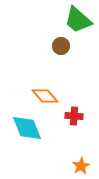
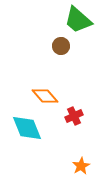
red cross: rotated 30 degrees counterclockwise
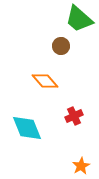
green trapezoid: moved 1 px right, 1 px up
orange diamond: moved 15 px up
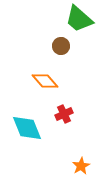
red cross: moved 10 px left, 2 px up
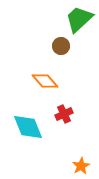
green trapezoid: rotated 96 degrees clockwise
cyan diamond: moved 1 px right, 1 px up
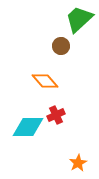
red cross: moved 8 px left, 1 px down
cyan diamond: rotated 68 degrees counterclockwise
orange star: moved 3 px left, 3 px up
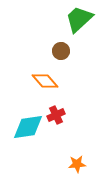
brown circle: moved 5 px down
cyan diamond: rotated 8 degrees counterclockwise
orange star: moved 1 px left, 1 px down; rotated 24 degrees clockwise
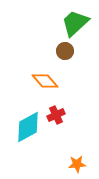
green trapezoid: moved 4 px left, 4 px down
brown circle: moved 4 px right
cyan diamond: rotated 20 degrees counterclockwise
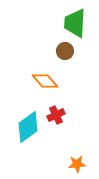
green trapezoid: rotated 44 degrees counterclockwise
cyan diamond: rotated 8 degrees counterclockwise
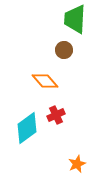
green trapezoid: moved 4 px up
brown circle: moved 1 px left, 1 px up
cyan diamond: moved 1 px left, 1 px down
orange star: rotated 18 degrees counterclockwise
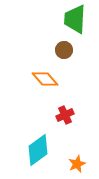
orange diamond: moved 2 px up
red cross: moved 9 px right
cyan diamond: moved 11 px right, 22 px down
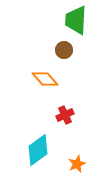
green trapezoid: moved 1 px right, 1 px down
